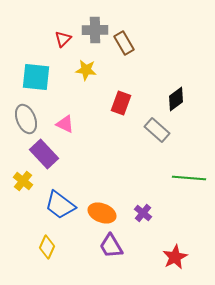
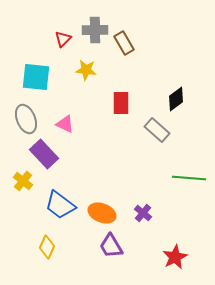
red rectangle: rotated 20 degrees counterclockwise
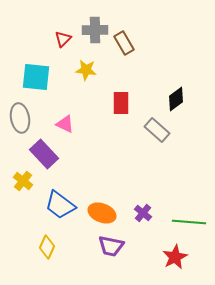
gray ellipse: moved 6 px left, 1 px up; rotated 12 degrees clockwise
green line: moved 44 px down
purple trapezoid: rotated 48 degrees counterclockwise
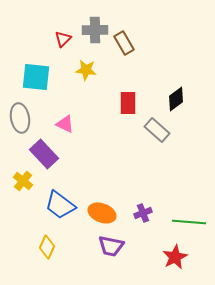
red rectangle: moved 7 px right
purple cross: rotated 30 degrees clockwise
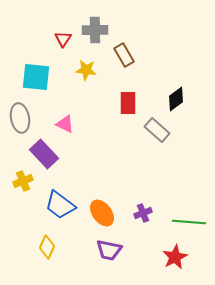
red triangle: rotated 12 degrees counterclockwise
brown rectangle: moved 12 px down
yellow cross: rotated 30 degrees clockwise
orange ellipse: rotated 32 degrees clockwise
purple trapezoid: moved 2 px left, 4 px down
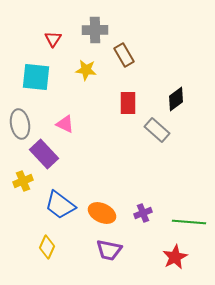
red triangle: moved 10 px left
gray ellipse: moved 6 px down
orange ellipse: rotated 28 degrees counterclockwise
